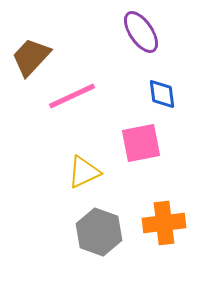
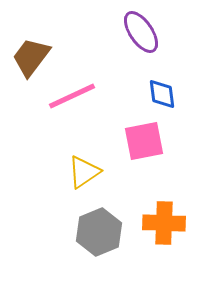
brown trapezoid: rotated 6 degrees counterclockwise
pink square: moved 3 px right, 2 px up
yellow triangle: rotated 9 degrees counterclockwise
orange cross: rotated 9 degrees clockwise
gray hexagon: rotated 18 degrees clockwise
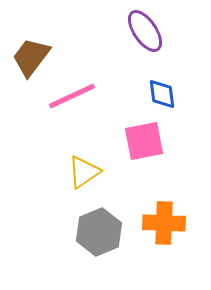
purple ellipse: moved 4 px right, 1 px up
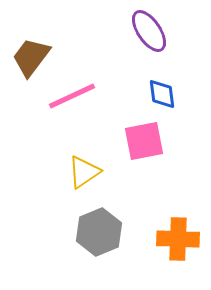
purple ellipse: moved 4 px right
orange cross: moved 14 px right, 16 px down
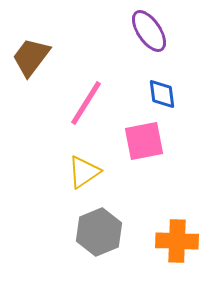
pink line: moved 14 px right, 7 px down; rotated 33 degrees counterclockwise
orange cross: moved 1 px left, 2 px down
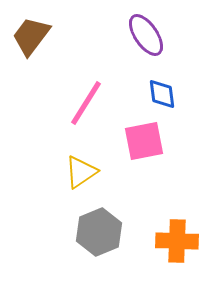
purple ellipse: moved 3 px left, 4 px down
brown trapezoid: moved 21 px up
yellow triangle: moved 3 px left
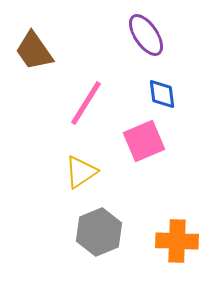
brown trapezoid: moved 3 px right, 15 px down; rotated 72 degrees counterclockwise
pink square: rotated 12 degrees counterclockwise
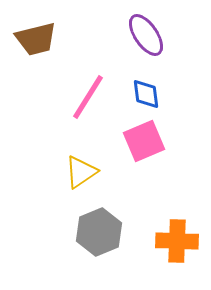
brown trapezoid: moved 2 px right, 12 px up; rotated 69 degrees counterclockwise
blue diamond: moved 16 px left
pink line: moved 2 px right, 6 px up
